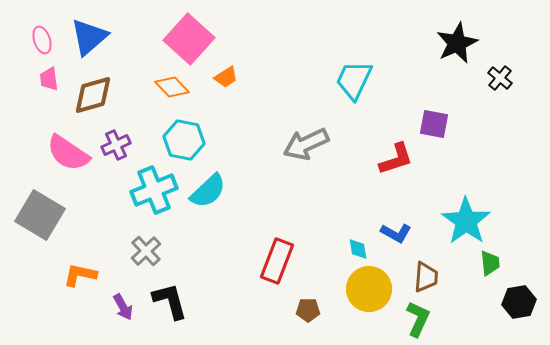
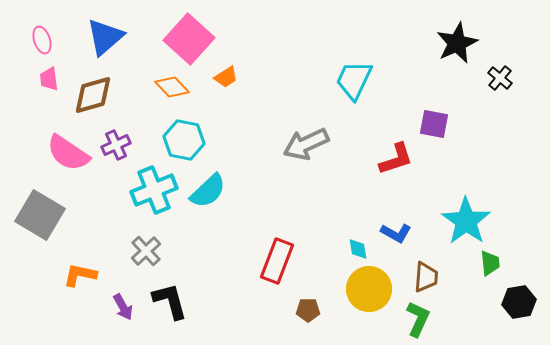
blue triangle: moved 16 px right
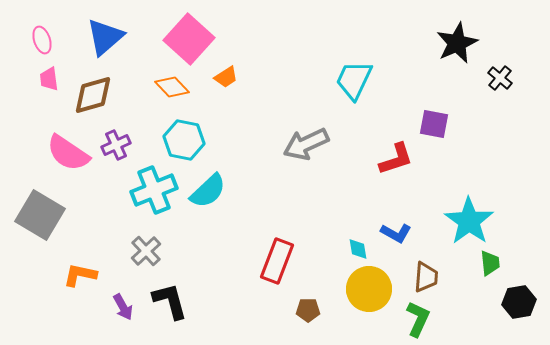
cyan star: moved 3 px right
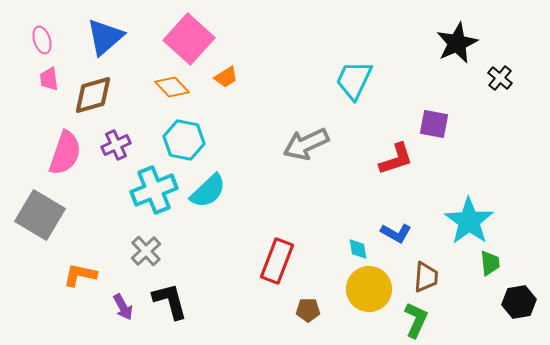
pink semicircle: moved 3 px left; rotated 105 degrees counterclockwise
green L-shape: moved 2 px left, 1 px down
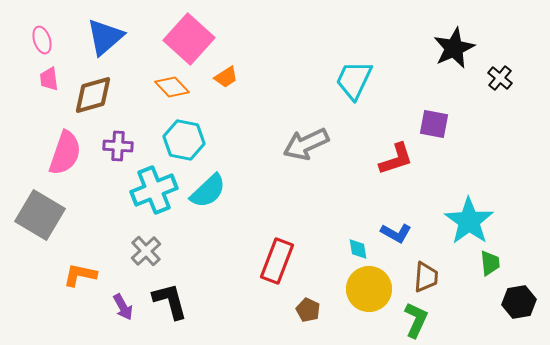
black star: moved 3 px left, 5 px down
purple cross: moved 2 px right, 1 px down; rotated 28 degrees clockwise
brown pentagon: rotated 25 degrees clockwise
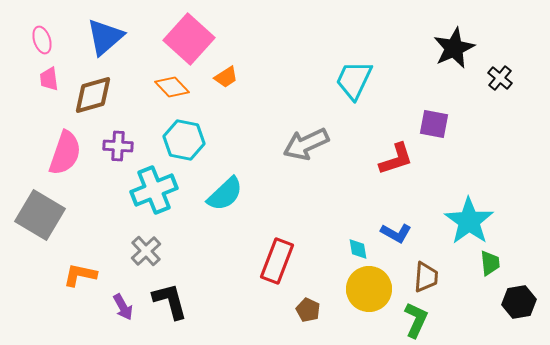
cyan semicircle: moved 17 px right, 3 px down
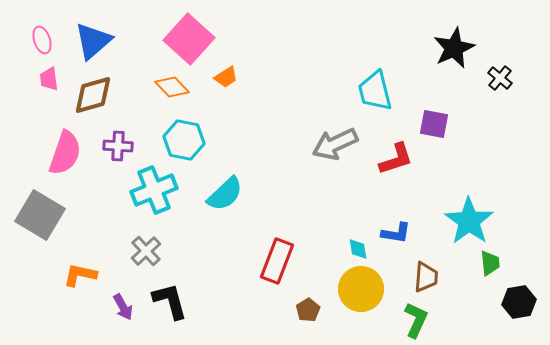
blue triangle: moved 12 px left, 4 px down
cyan trapezoid: moved 21 px right, 11 px down; rotated 39 degrees counterclockwise
gray arrow: moved 29 px right
blue L-shape: rotated 20 degrees counterclockwise
yellow circle: moved 8 px left
brown pentagon: rotated 15 degrees clockwise
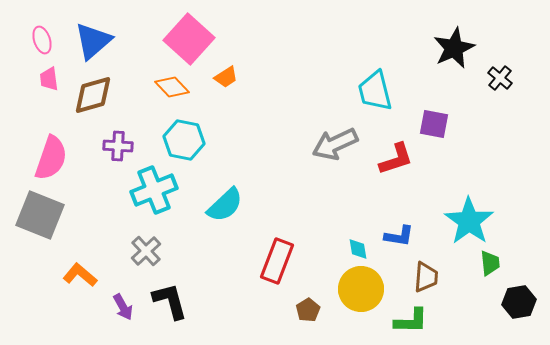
pink semicircle: moved 14 px left, 5 px down
cyan semicircle: moved 11 px down
gray square: rotated 9 degrees counterclockwise
blue L-shape: moved 3 px right, 3 px down
orange L-shape: rotated 28 degrees clockwise
green L-shape: moved 5 px left, 1 px down; rotated 66 degrees clockwise
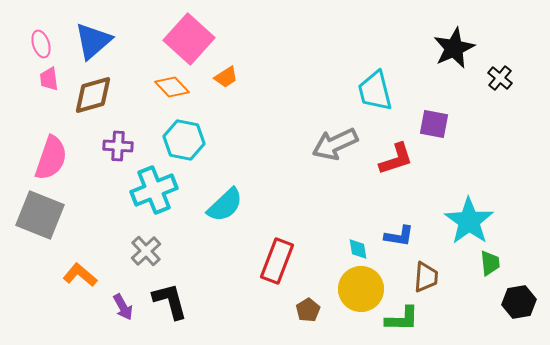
pink ellipse: moved 1 px left, 4 px down
green L-shape: moved 9 px left, 2 px up
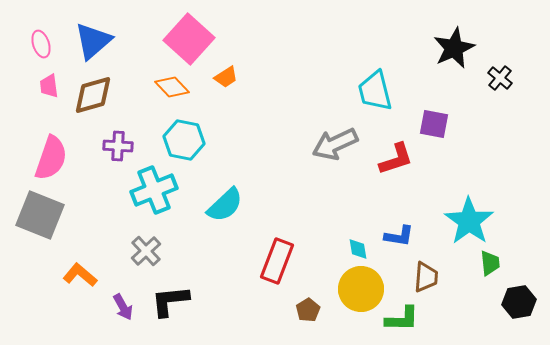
pink trapezoid: moved 7 px down
black L-shape: rotated 81 degrees counterclockwise
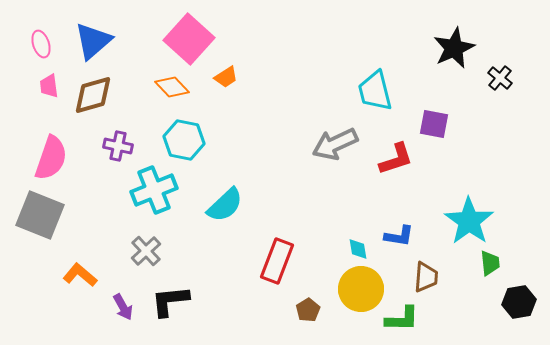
purple cross: rotated 8 degrees clockwise
